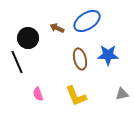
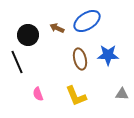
black circle: moved 3 px up
gray triangle: rotated 16 degrees clockwise
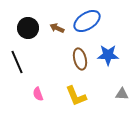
black circle: moved 7 px up
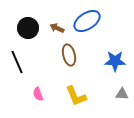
blue star: moved 7 px right, 6 px down
brown ellipse: moved 11 px left, 4 px up
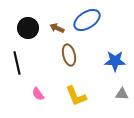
blue ellipse: moved 1 px up
black line: moved 1 px down; rotated 10 degrees clockwise
pink semicircle: rotated 16 degrees counterclockwise
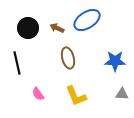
brown ellipse: moved 1 px left, 3 px down
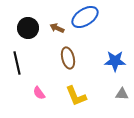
blue ellipse: moved 2 px left, 3 px up
pink semicircle: moved 1 px right, 1 px up
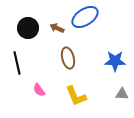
pink semicircle: moved 3 px up
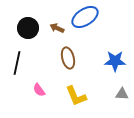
black line: rotated 25 degrees clockwise
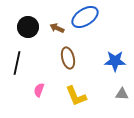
black circle: moved 1 px up
pink semicircle: rotated 56 degrees clockwise
